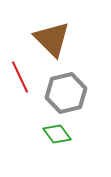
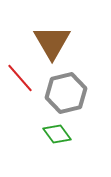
brown triangle: moved 3 px down; rotated 15 degrees clockwise
red line: moved 1 px down; rotated 16 degrees counterclockwise
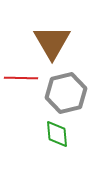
red line: moved 1 px right; rotated 48 degrees counterclockwise
green diamond: rotated 32 degrees clockwise
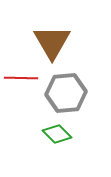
gray hexagon: rotated 9 degrees clockwise
green diamond: rotated 40 degrees counterclockwise
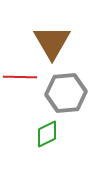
red line: moved 1 px left, 1 px up
green diamond: moved 10 px left; rotated 72 degrees counterclockwise
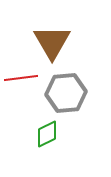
red line: moved 1 px right, 1 px down; rotated 8 degrees counterclockwise
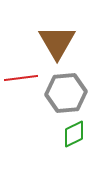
brown triangle: moved 5 px right
green diamond: moved 27 px right
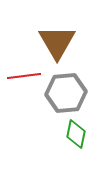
red line: moved 3 px right, 2 px up
green diamond: moved 2 px right; rotated 52 degrees counterclockwise
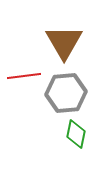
brown triangle: moved 7 px right
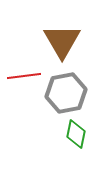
brown triangle: moved 2 px left, 1 px up
gray hexagon: rotated 6 degrees counterclockwise
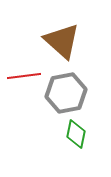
brown triangle: rotated 18 degrees counterclockwise
